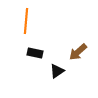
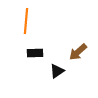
black rectangle: rotated 14 degrees counterclockwise
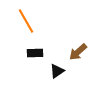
orange line: rotated 35 degrees counterclockwise
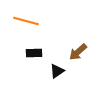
orange line: rotated 45 degrees counterclockwise
black rectangle: moved 1 px left
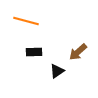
black rectangle: moved 1 px up
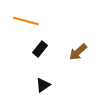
black rectangle: moved 6 px right, 3 px up; rotated 49 degrees counterclockwise
black triangle: moved 14 px left, 14 px down
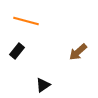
black rectangle: moved 23 px left, 2 px down
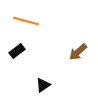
black rectangle: rotated 14 degrees clockwise
